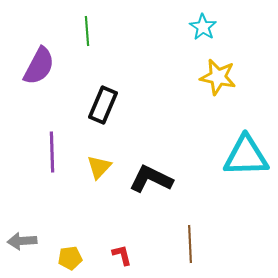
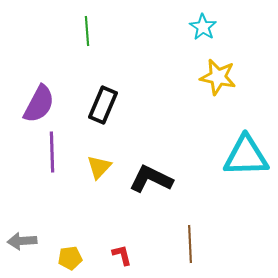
purple semicircle: moved 38 px down
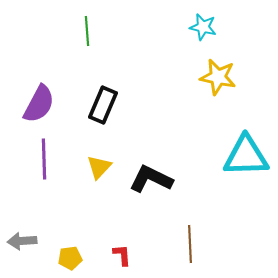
cyan star: rotated 20 degrees counterclockwise
purple line: moved 8 px left, 7 px down
red L-shape: rotated 10 degrees clockwise
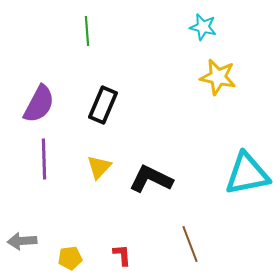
cyan triangle: moved 1 px right, 18 px down; rotated 9 degrees counterclockwise
brown line: rotated 18 degrees counterclockwise
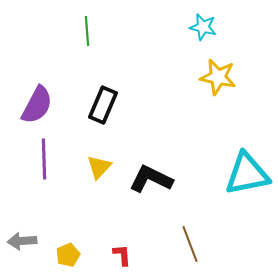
purple semicircle: moved 2 px left, 1 px down
yellow pentagon: moved 2 px left, 3 px up; rotated 15 degrees counterclockwise
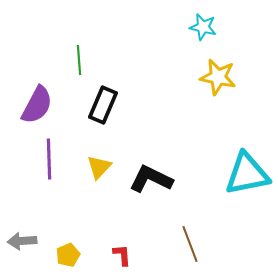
green line: moved 8 px left, 29 px down
purple line: moved 5 px right
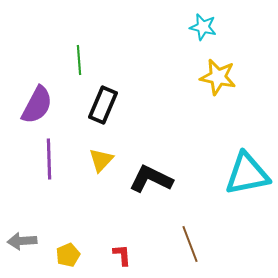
yellow triangle: moved 2 px right, 7 px up
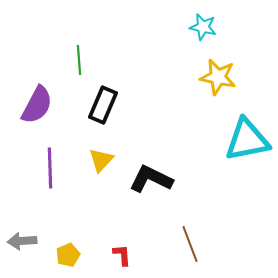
purple line: moved 1 px right, 9 px down
cyan triangle: moved 34 px up
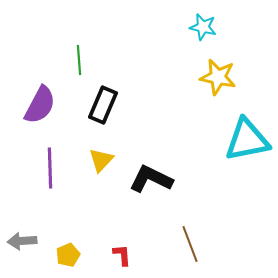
purple semicircle: moved 3 px right
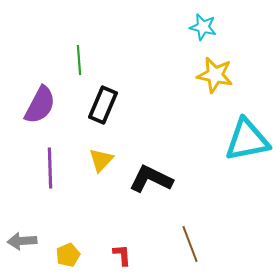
yellow star: moved 3 px left, 2 px up
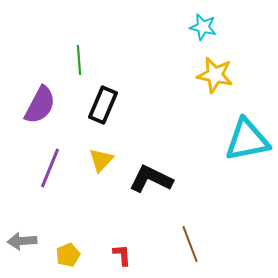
purple line: rotated 24 degrees clockwise
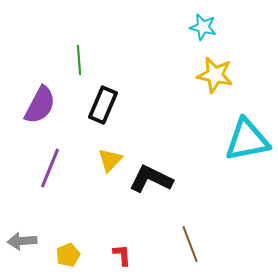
yellow triangle: moved 9 px right
